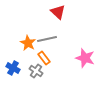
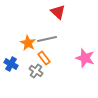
blue cross: moved 2 px left, 4 px up
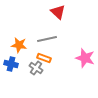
orange star: moved 9 px left, 2 px down; rotated 21 degrees counterclockwise
orange rectangle: rotated 32 degrees counterclockwise
blue cross: rotated 16 degrees counterclockwise
gray cross: moved 3 px up
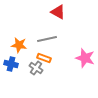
red triangle: rotated 14 degrees counterclockwise
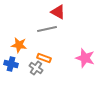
gray line: moved 10 px up
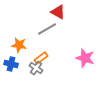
gray line: rotated 18 degrees counterclockwise
orange rectangle: moved 3 px left; rotated 56 degrees counterclockwise
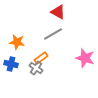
gray line: moved 6 px right, 5 px down
orange star: moved 2 px left, 3 px up
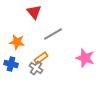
red triangle: moved 24 px left; rotated 21 degrees clockwise
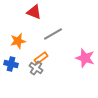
red triangle: rotated 28 degrees counterclockwise
orange star: moved 1 px right, 1 px up; rotated 21 degrees counterclockwise
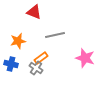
gray line: moved 2 px right, 1 px down; rotated 18 degrees clockwise
